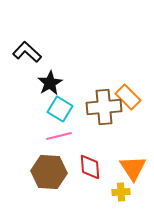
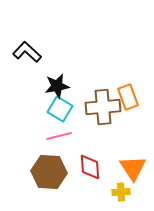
black star: moved 7 px right, 3 px down; rotated 20 degrees clockwise
orange rectangle: rotated 25 degrees clockwise
brown cross: moved 1 px left
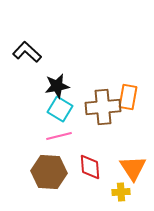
orange rectangle: rotated 30 degrees clockwise
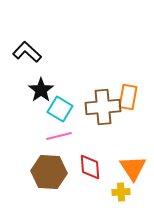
black star: moved 16 px left, 4 px down; rotated 25 degrees counterclockwise
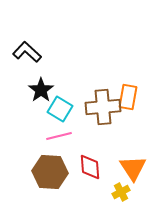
brown hexagon: moved 1 px right
yellow cross: rotated 24 degrees counterclockwise
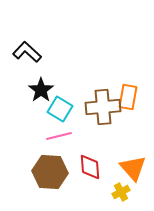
orange triangle: rotated 8 degrees counterclockwise
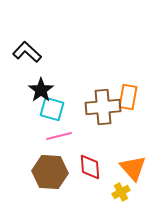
cyan square: moved 8 px left; rotated 15 degrees counterclockwise
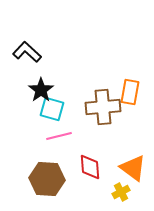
orange rectangle: moved 2 px right, 5 px up
orange triangle: rotated 12 degrees counterclockwise
brown hexagon: moved 3 px left, 7 px down
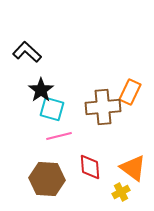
orange rectangle: rotated 15 degrees clockwise
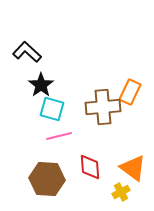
black star: moved 5 px up
